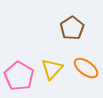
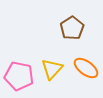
pink pentagon: rotated 20 degrees counterclockwise
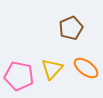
brown pentagon: moved 1 px left; rotated 10 degrees clockwise
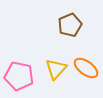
brown pentagon: moved 1 px left, 3 px up
yellow triangle: moved 4 px right
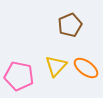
yellow triangle: moved 3 px up
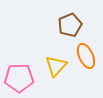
orange ellipse: moved 12 px up; rotated 30 degrees clockwise
pink pentagon: moved 2 px down; rotated 12 degrees counterclockwise
